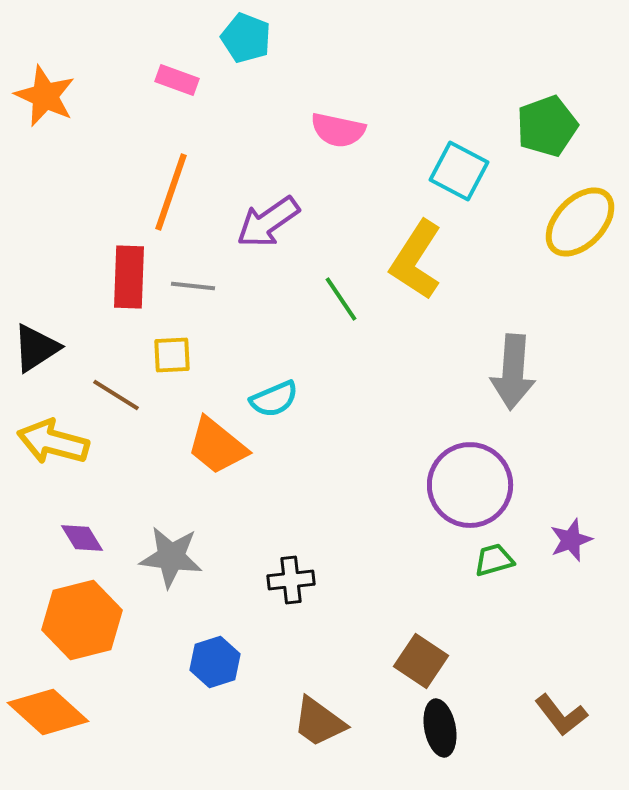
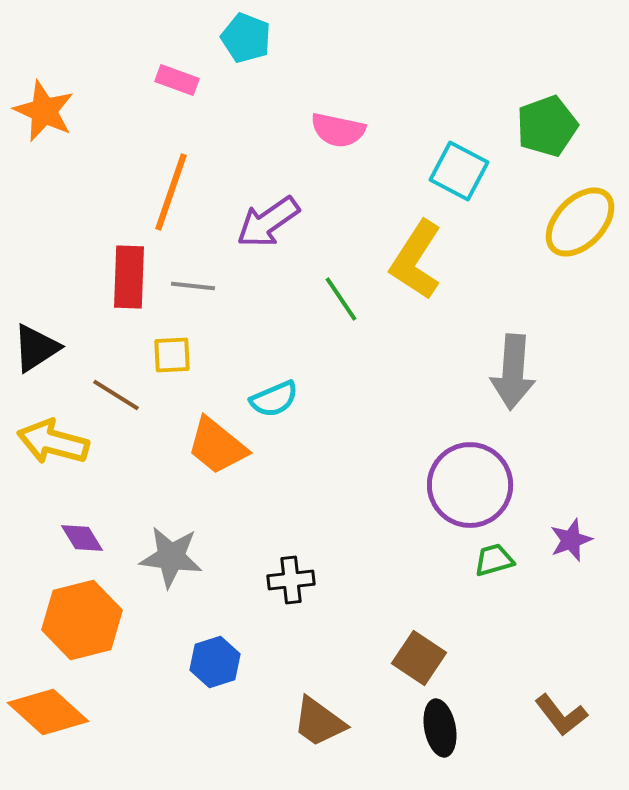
orange star: moved 1 px left, 15 px down
brown square: moved 2 px left, 3 px up
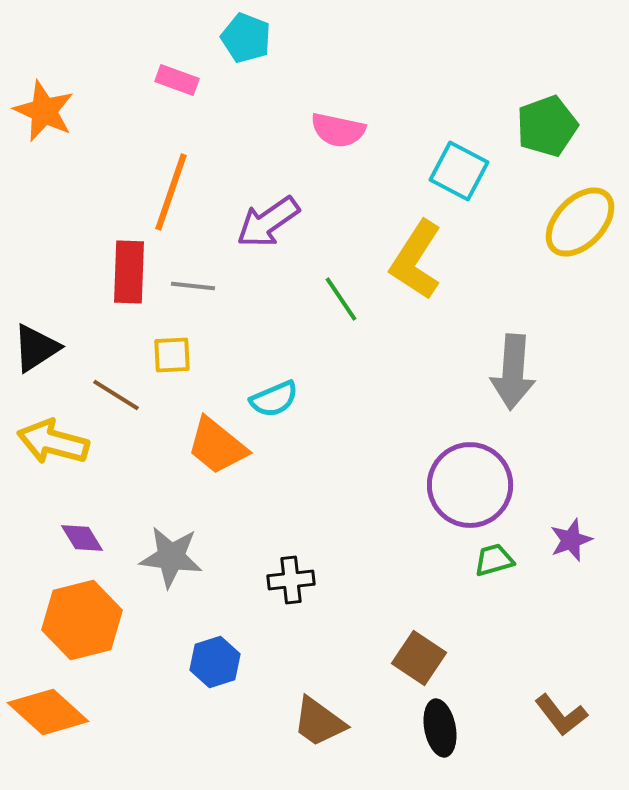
red rectangle: moved 5 px up
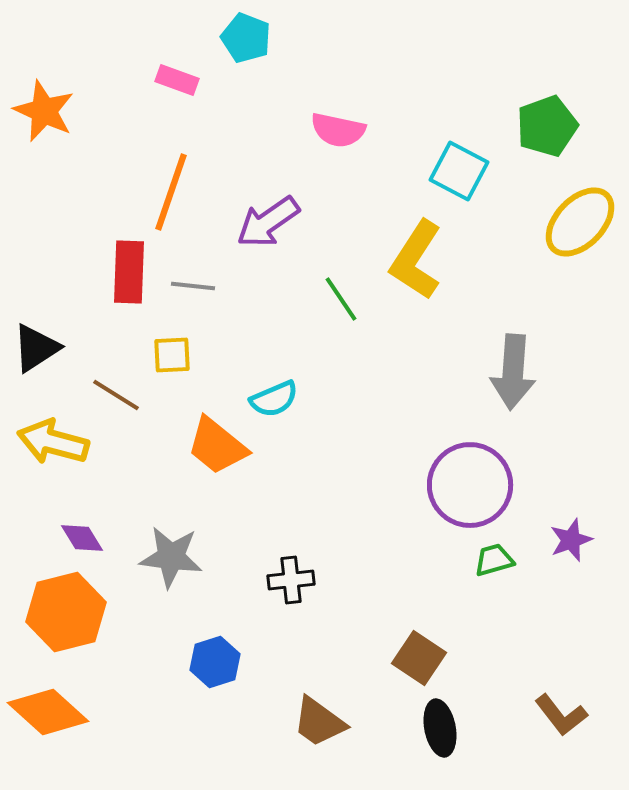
orange hexagon: moved 16 px left, 8 px up
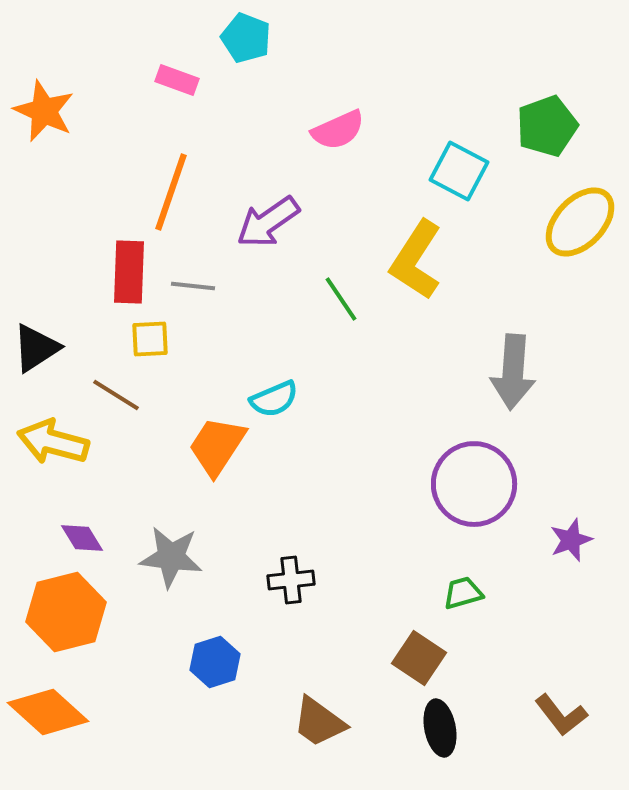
pink semicircle: rotated 36 degrees counterclockwise
yellow square: moved 22 px left, 16 px up
orange trapezoid: rotated 84 degrees clockwise
purple circle: moved 4 px right, 1 px up
green trapezoid: moved 31 px left, 33 px down
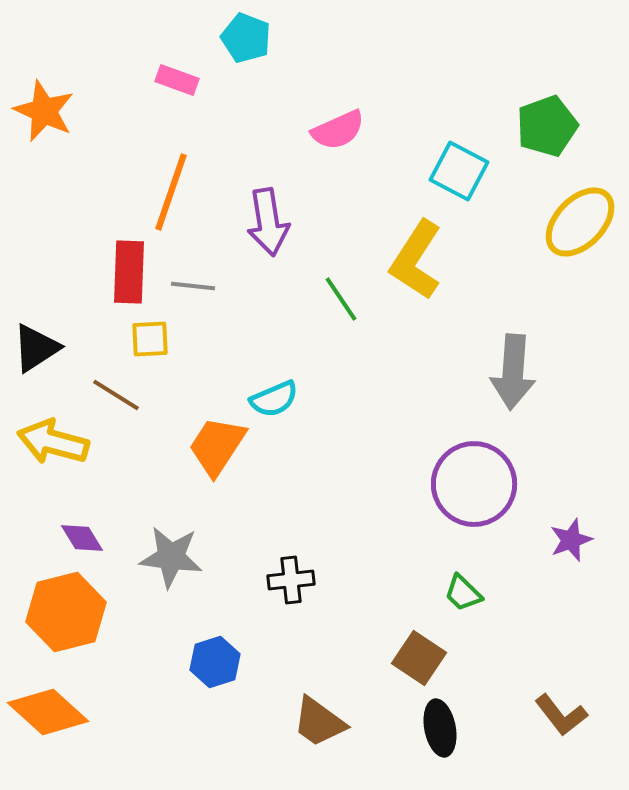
purple arrow: rotated 64 degrees counterclockwise
green trapezoid: rotated 120 degrees counterclockwise
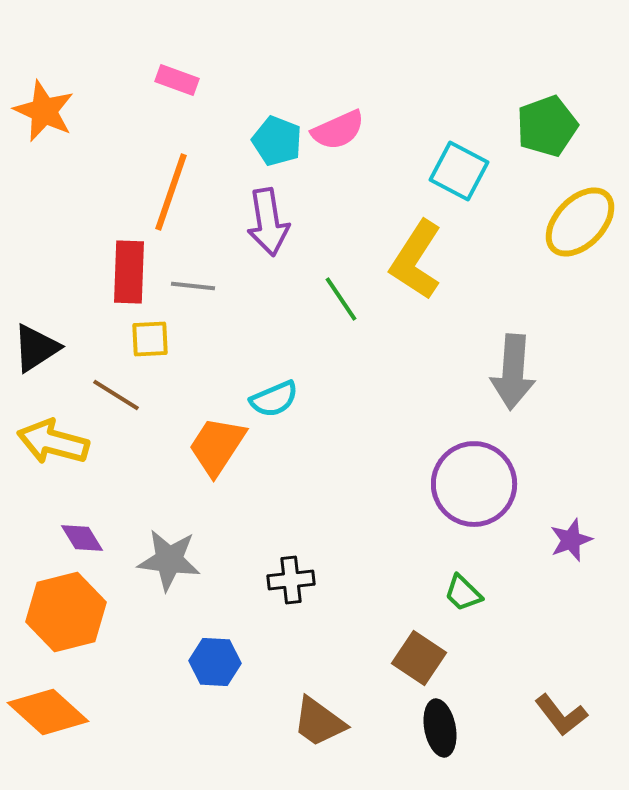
cyan pentagon: moved 31 px right, 103 px down
gray star: moved 2 px left, 3 px down
blue hexagon: rotated 21 degrees clockwise
